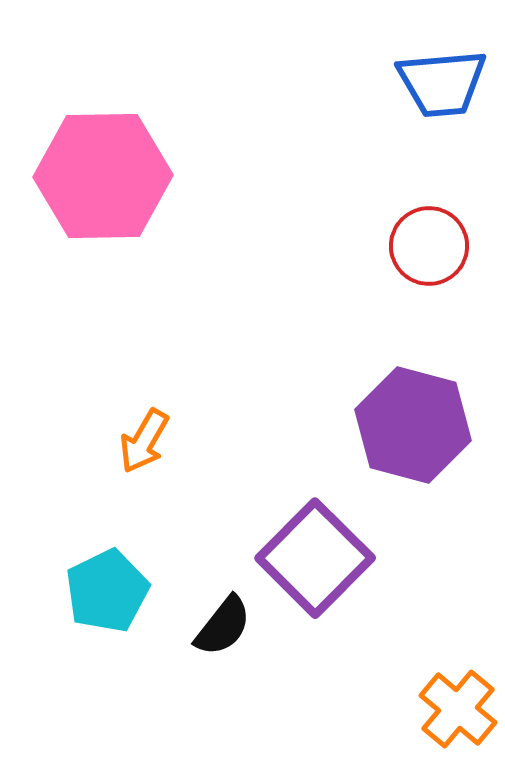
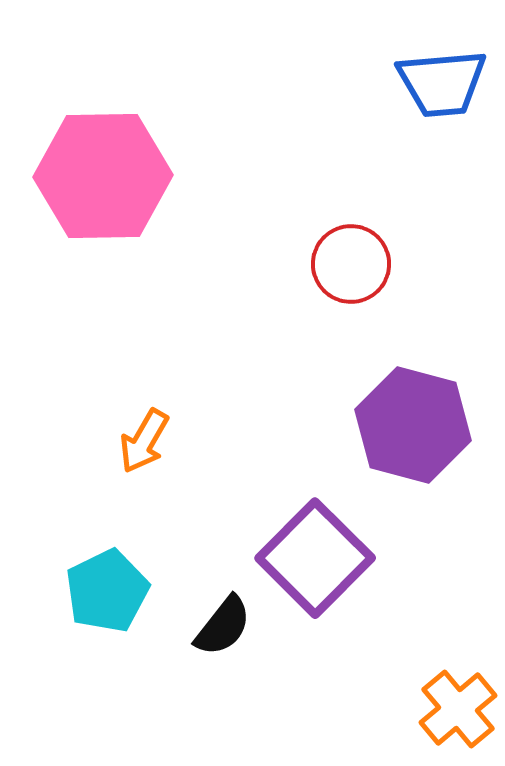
red circle: moved 78 px left, 18 px down
orange cross: rotated 10 degrees clockwise
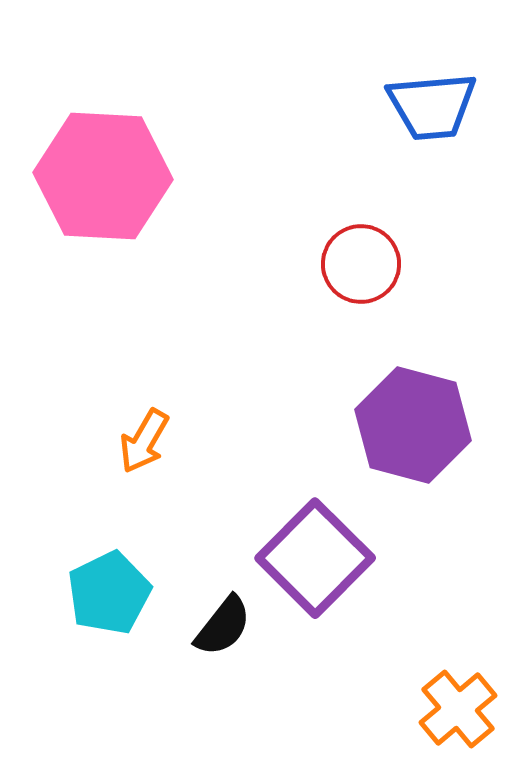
blue trapezoid: moved 10 px left, 23 px down
pink hexagon: rotated 4 degrees clockwise
red circle: moved 10 px right
cyan pentagon: moved 2 px right, 2 px down
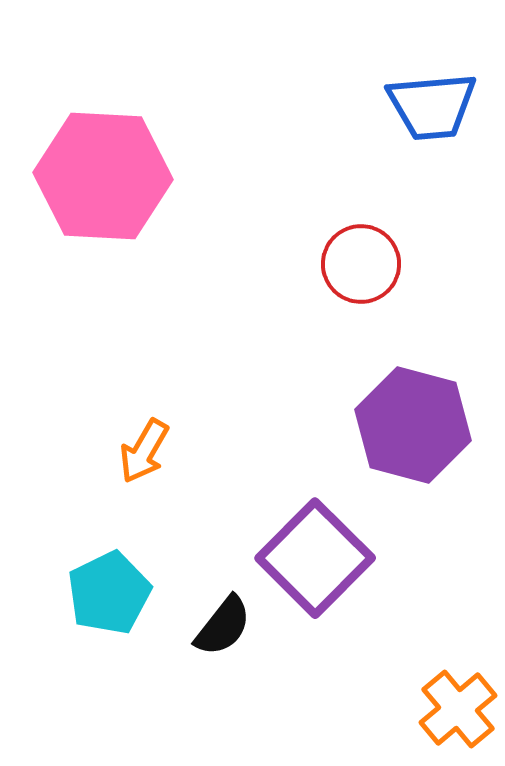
orange arrow: moved 10 px down
